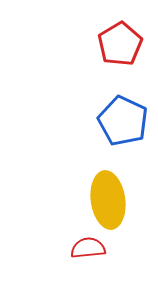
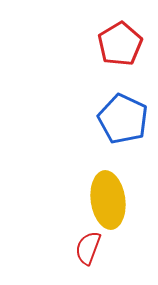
blue pentagon: moved 2 px up
red semicircle: rotated 64 degrees counterclockwise
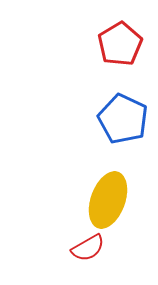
yellow ellipse: rotated 28 degrees clockwise
red semicircle: rotated 140 degrees counterclockwise
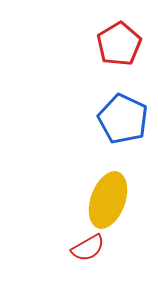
red pentagon: moved 1 px left
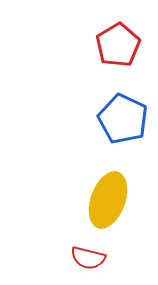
red pentagon: moved 1 px left, 1 px down
red semicircle: moved 10 px down; rotated 44 degrees clockwise
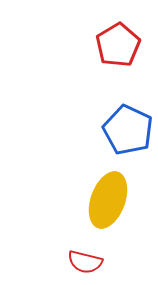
blue pentagon: moved 5 px right, 11 px down
red semicircle: moved 3 px left, 4 px down
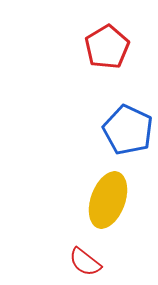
red pentagon: moved 11 px left, 2 px down
red semicircle: rotated 24 degrees clockwise
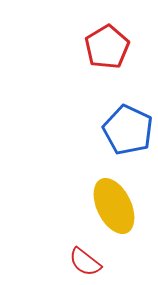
yellow ellipse: moved 6 px right, 6 px down; rotated 46 degrees counterclockwise
